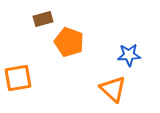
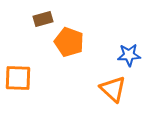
orange square: rotated 12 degrees clockwise
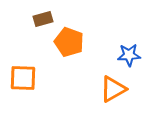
orange square: moved 5 px right
orange triangle: rotated 48 degrees clockwise
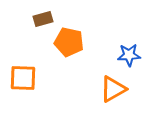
orange pentagon: rotated 8 degrees counterclockwise
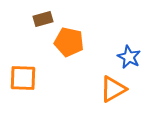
blue star: moved 2 px down; rotated 30 degrees clockwise
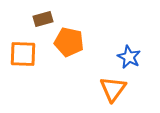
orange square: moved 24 px up
orange triangle: rotated 24 degrees counterclockwise
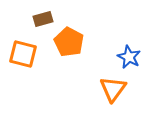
orange pentagon: rotated 16 degrees clockwise
orange square: rotated 12 degrees clockwise
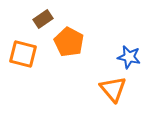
brown rectangle: rotated 18 degrees counterclockwise
blue star: rotated 15 degrees counterclockwise
orange triangle: rotated 16 degrees counterclockwise
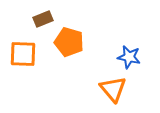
brown rectangle: rotated 12 degrees clockwise
orange pentagon: rotated 12 degrees counterclockwise
orange square: rotated 12 degrees counterclockwise
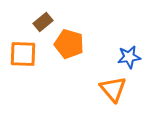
brown rectangle: moved 3 px down; rotated 18 degrees counterclockwise
orange pentagon: moved 2 px down
blue star: rotated 20 degrees counterclockwise
